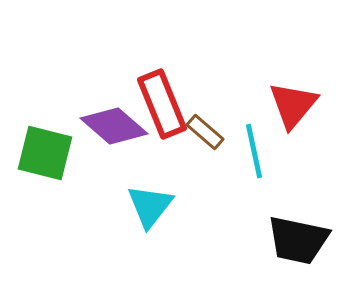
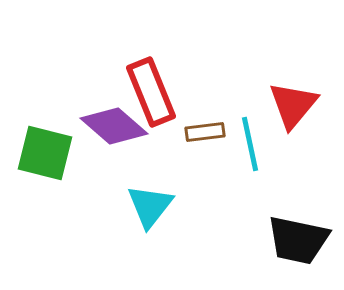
red rectangle: moved 11 px left, 12 px up
brown rectangle: rotated 48 degrees counterclockwise
cyan line: moved 4 px left, 7 px up
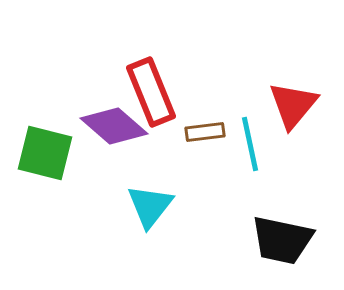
black trapezoid: moved 16 px left
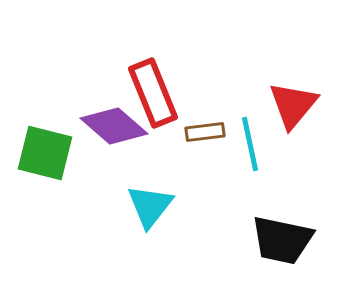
red rectangle: moved 2 px right, 1 px down
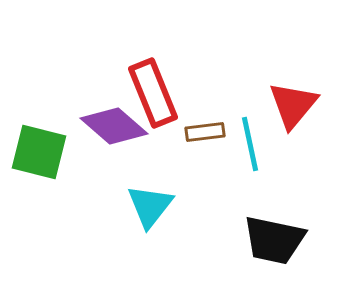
green square: moved 6 px left, 1 px up
black trapezoid: moved 8 px left
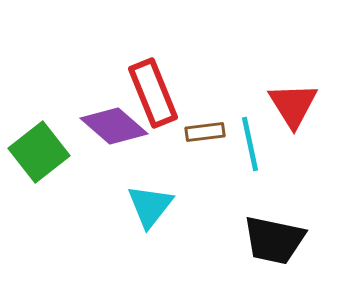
red triangle: rotated 12 degrees counterclockwise
green square: rotated 38 degrees clockwise
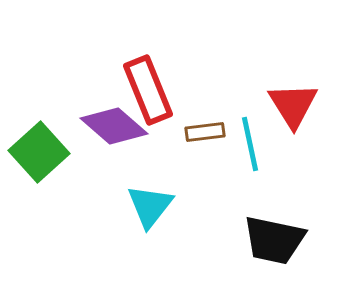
red rectangle: moved 5 px left, 3 px up
green square: rotated 4 degrees counterclockwise
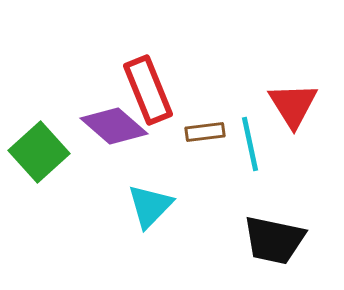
cyan triangle: rotated 6 degrees clockwise
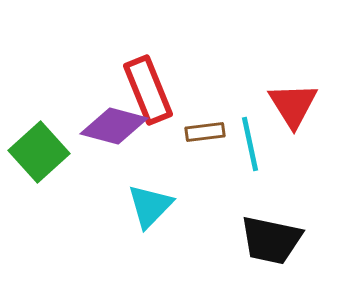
purple diamond: rotated 26 degrees counterclockwise
black trapezoid: moved 3 px left
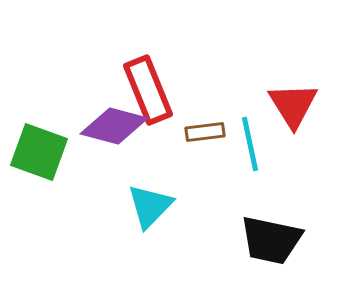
green square: rotated 28 degrees counterclockwise
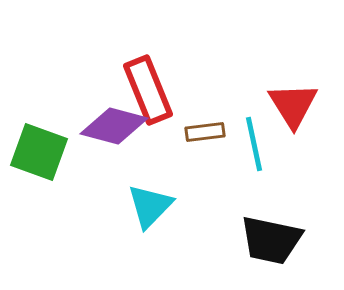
cyan line: moved 4 px right
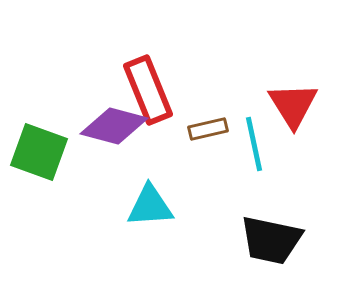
brown rectangle: moved 3 px right, 3 px up; rotated 6 degrees counterclockwise
cyan triangle: rotated 42 degrees clockwise
